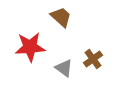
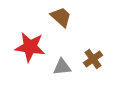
red star: rotated 12 degrees clockwise
gray triangle: moved 2 px left, 1 px up; rotated 42 degrees counterclockwise
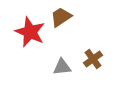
brown trapezoid: rotated 75 degrees counterclockwise
red star: moved 15 px up; rotated 16 degrees clockwise
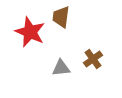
brown trapezoid: rotated 50 degrees counterclockwise
gray triangle: moved 1 px left, 1 px down
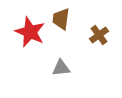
brown trapezoid: moved 2 px down
brown cross: moved 6 px right, 24 px up
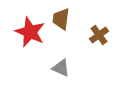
gray triangle: rotated 30 degrees clockwise
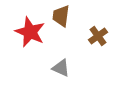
brown trapezoid: moved 3 px up
brown cross: moved 1 px left, 1 px down
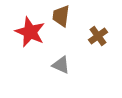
gray triangle: moved 3 px up
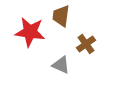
red star: rotated 16 degrees counterclockwise
brown cross: moved 12 px left, 8 px down
